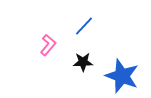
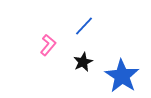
black star: rotated 24 degrees counterclockwise
blue star: rotated 12 degrees clockwise
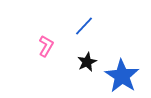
pink L-shape: moved 2 px left, 1 px down; rotated 10 degrees counterclockwise
black star: moved 4 px right
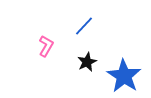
blue star: moved 2 px right
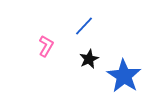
black star: moved 2 px right, 3 px up
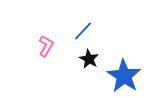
blue line: moved 1 px left, 5 px down
black star: rotated 18 degrees counterclockwise
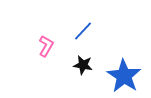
black star: moved 6 px left, 6 px down; rotated 18 degrees counterclockwise
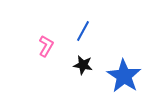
blue line: rotated 15 degrees counterclockwise
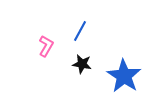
blue line: moved 3 px left
black star: moved 1 px left, 1 px up
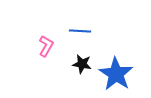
blue line: rotated 65 degrees clockwise
blue star: moved 8 px left, 2 px up
